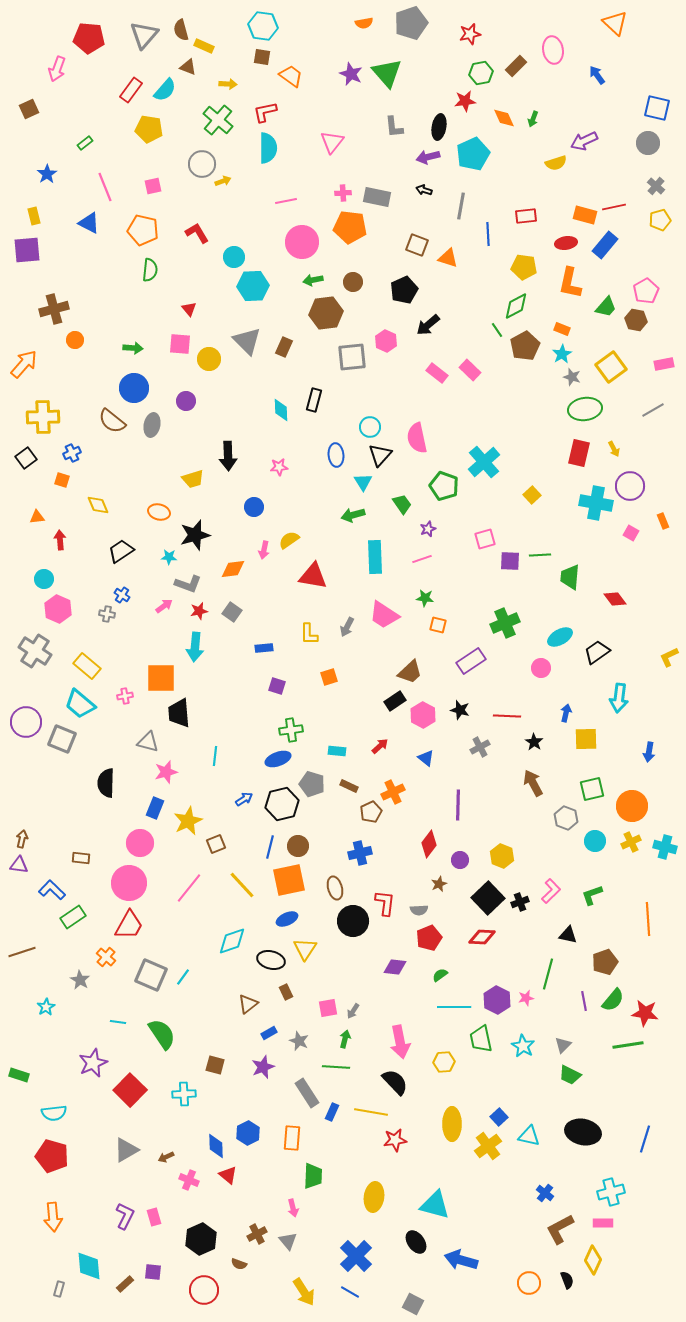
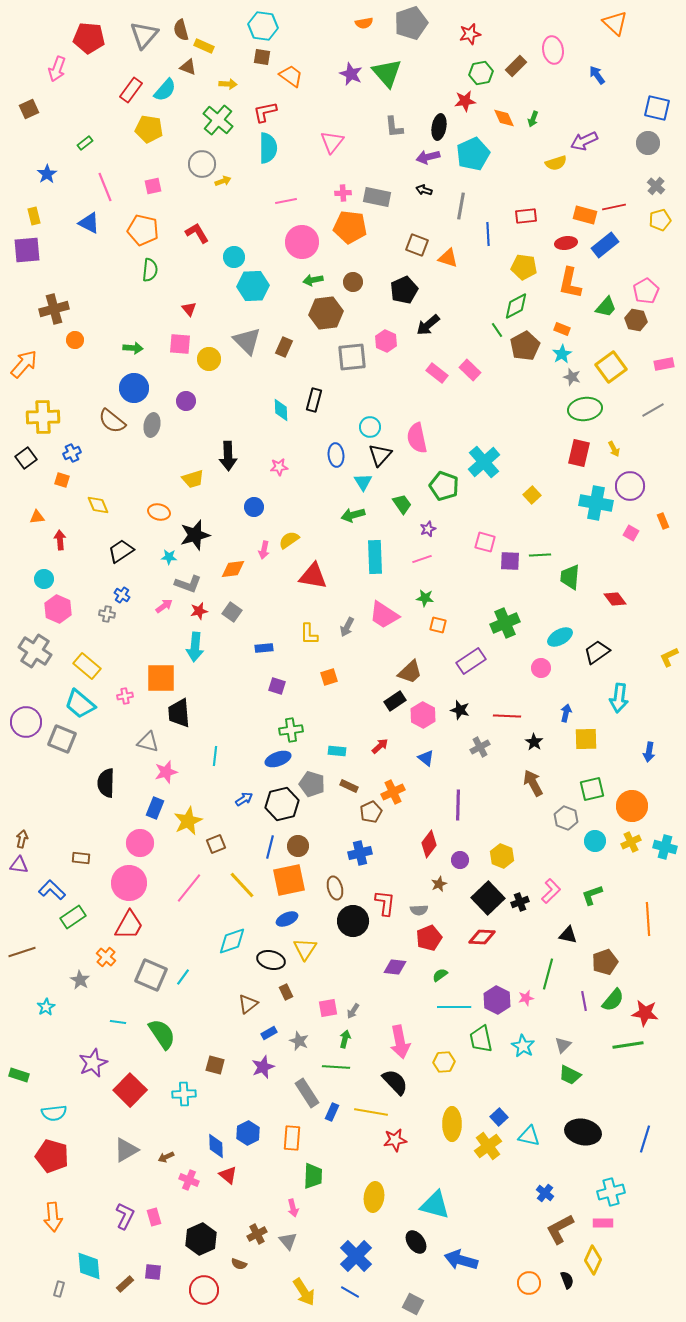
blue rectangle at (605, 245): rotated 12 degrees clockwise
pink square at (485, 539): moved 3 px down; rotated 30 degrees clockwise
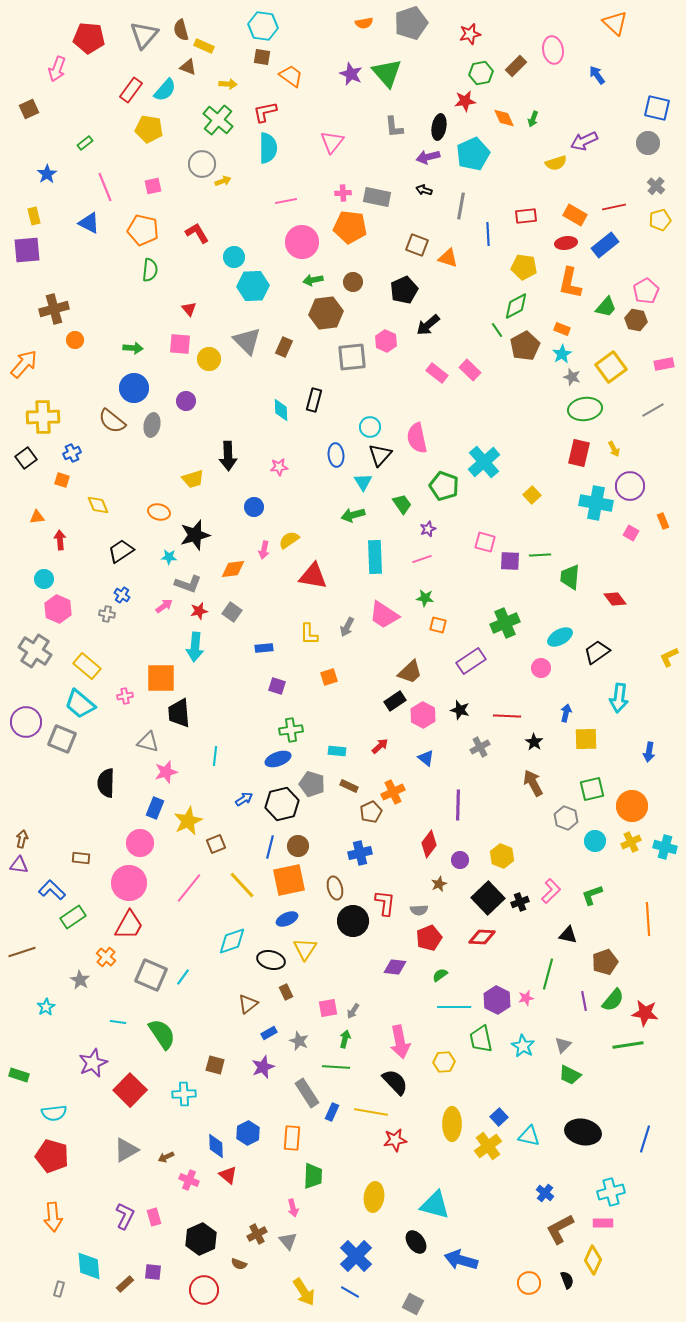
orange rectangle at (585, 215): moved 10 px left; rotated 15 degrees clockwise
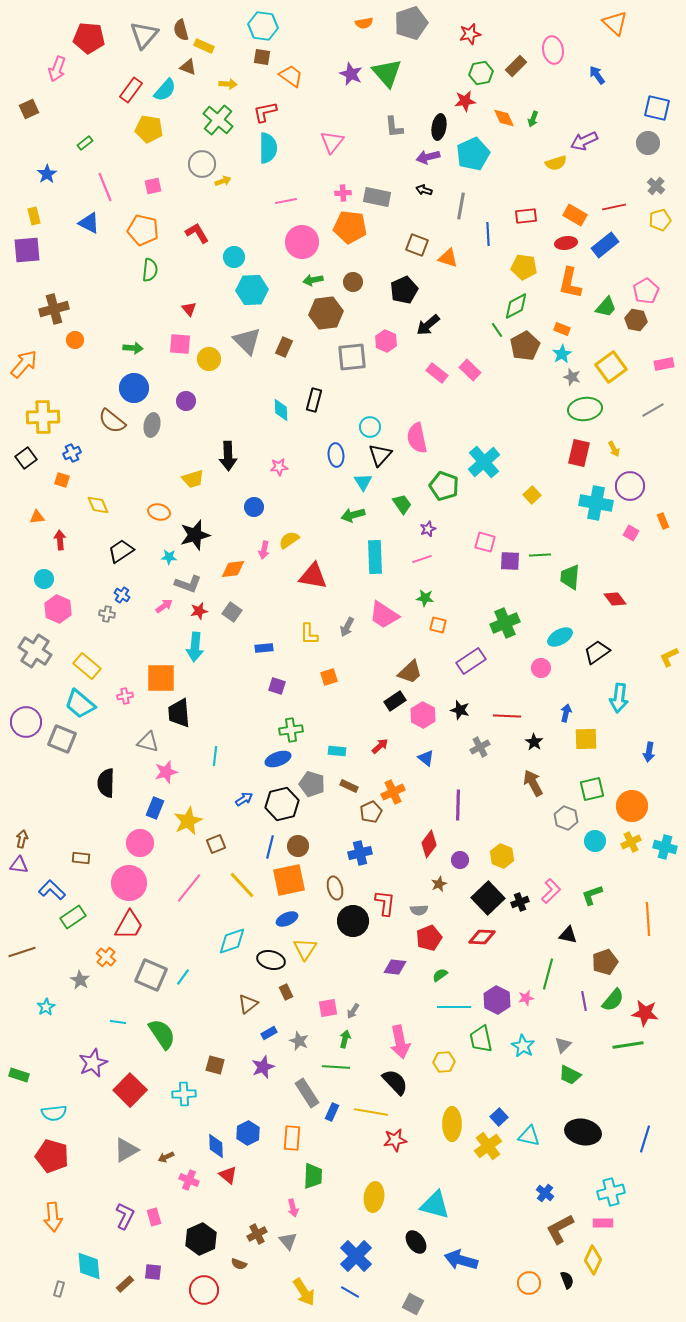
cyan hexagon at (253, 286): moved 1 px left, 4 px down
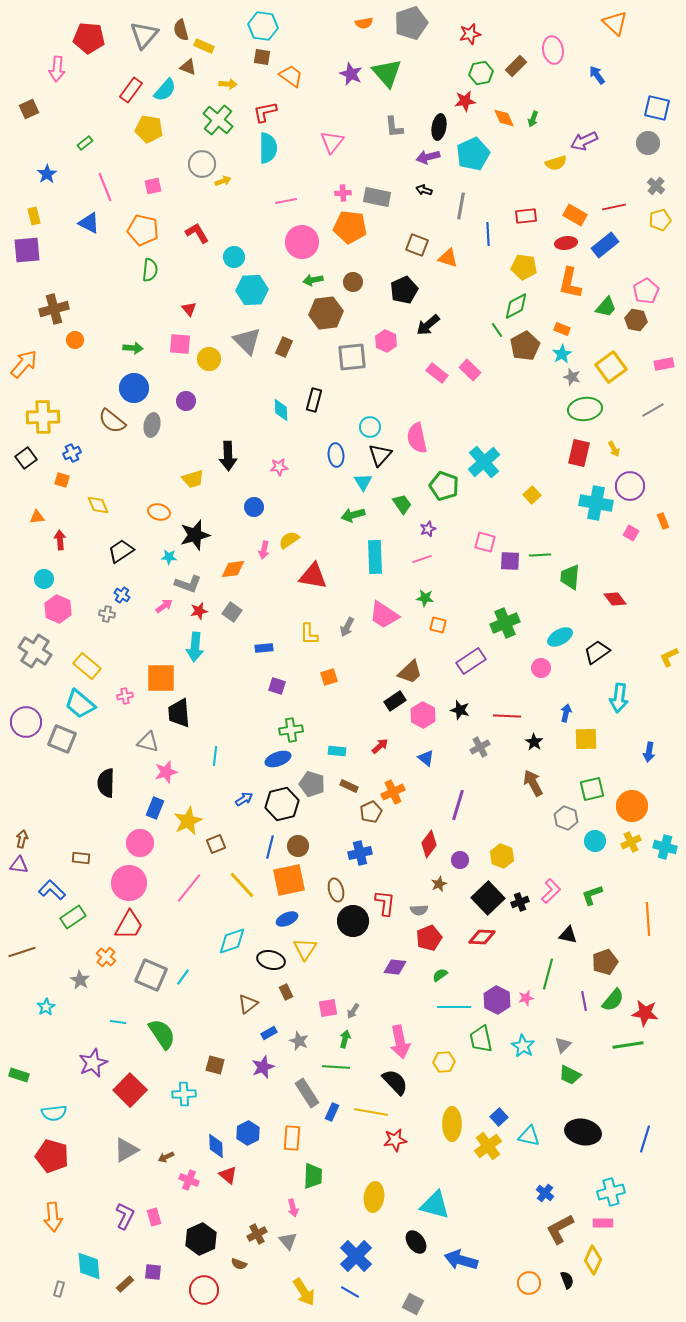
pink arrow at (57, 69): rotated 15 degrees counterclockwise
purple line at (458, 805): rotated 16 degrees clockwise
brown ellipse at (335, 888): moved 1 px right, 2 px down
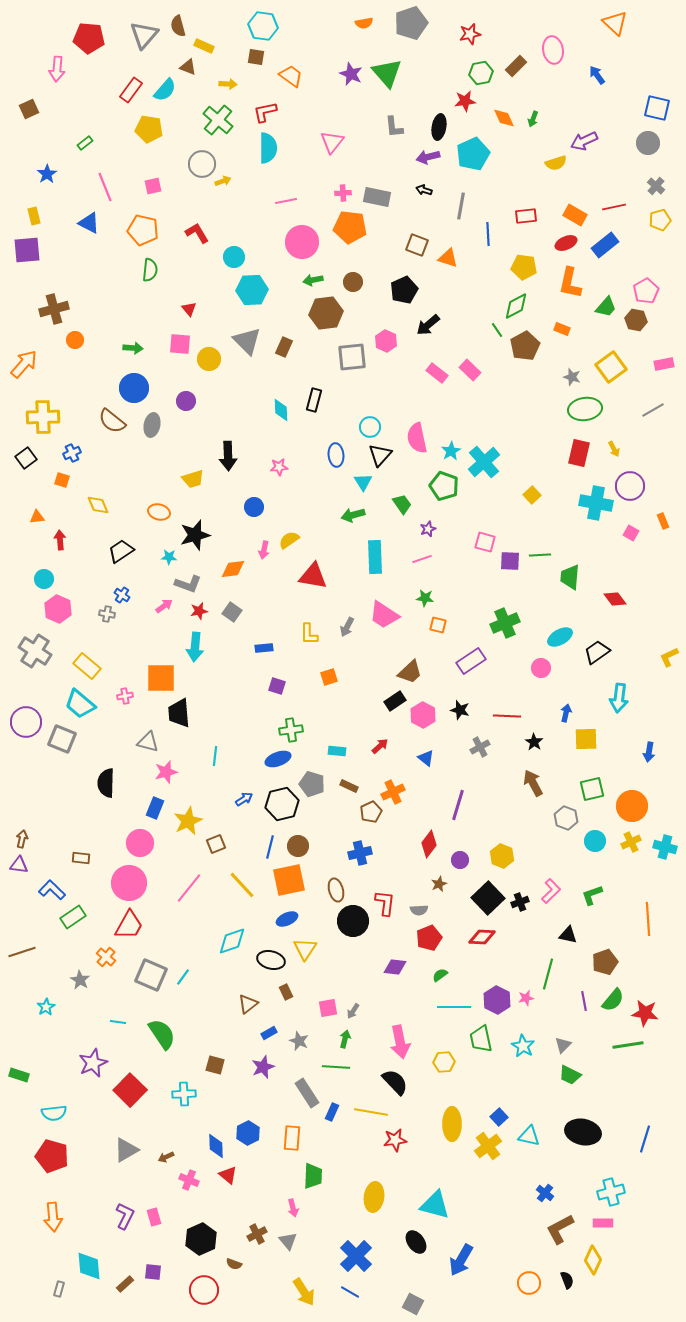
brown semicircle at (181, 30): moved 3 px left, 4 px up
brown square at (262, 57): moved 6 px left
red ellipse at (566, 243): rotated 15 degrees counterclockwise
cyan star at (562, 354): moved 111 px left, 97 px down
blue arrow at (461, 1260): rotated 76 degrees counterclockwise
brown semicircle at (239, 1264): moved 5 px left
